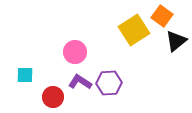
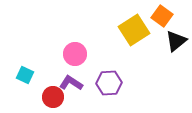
pink circle: moved 2 px down
cyan square: rotated 24 degrees clockwise
purple L-shape: moved 9 px left, 1 px down
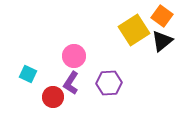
black triangle: moved 14 px left
pink circle: moved 1 px left, 2 px down
cyan square: moved 3 px right, 1 px up
purple L-shape: rotated 90 degrees counterclockwise
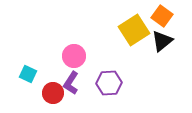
red circle: moved 4 px up
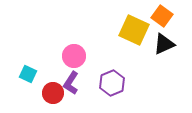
yellow square: rotated 32 degrees counterclockwise
black triangle: moved 2 px right, 3 px down; rotated 15 degrees clockwise
purple hexagon: moved 3 px right; rotated 20 degrees counterclockwise
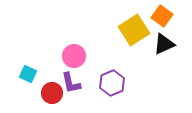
yellow square: rotated 32 degrees clockwise
purple L-shape: rotated 45 degrees counterclockwise
red circle: moved 1 px left
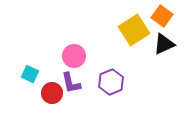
cyan square: moved 2 px right
purple hexagon: moved 1 px left, 1 px up
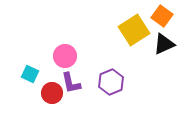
pink circle: moved 9 px left
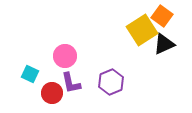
yellow square: moved 8 px right
